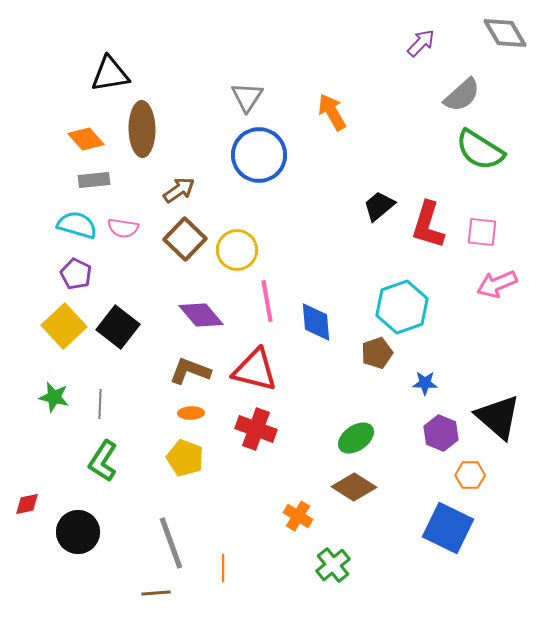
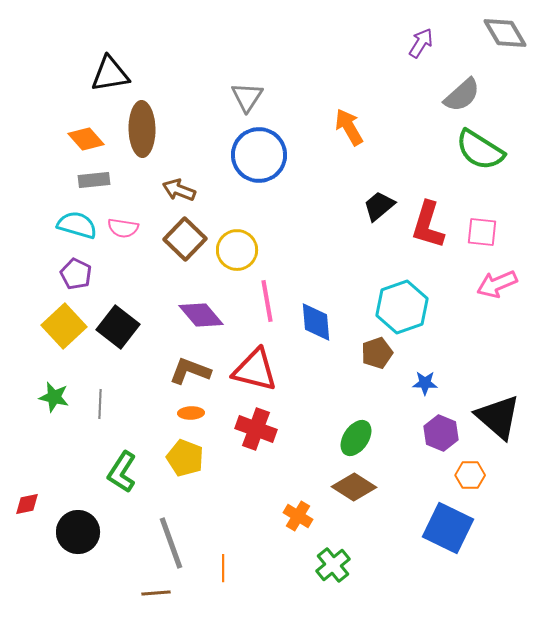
purple arrow at (421, 43): rotated 12 degrees counterclockwise
orange arrow at (332, 112): moved 17 px right, 15 px down
brown arrow at (179, 190): rotated 124 degrees counterclockwise
green ellipse at (356, 438): rotated 21 degrees counterclockwise
green L-shape at (103, 461): moved 19 px right, 11 px down
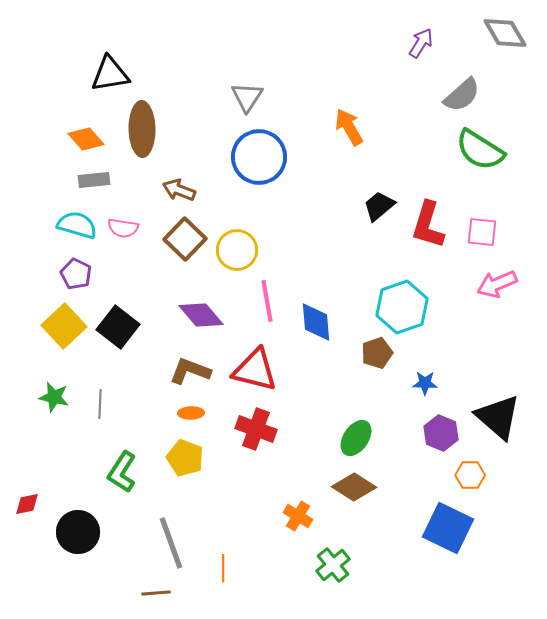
blue circle at (259, 155): moved 2 px down
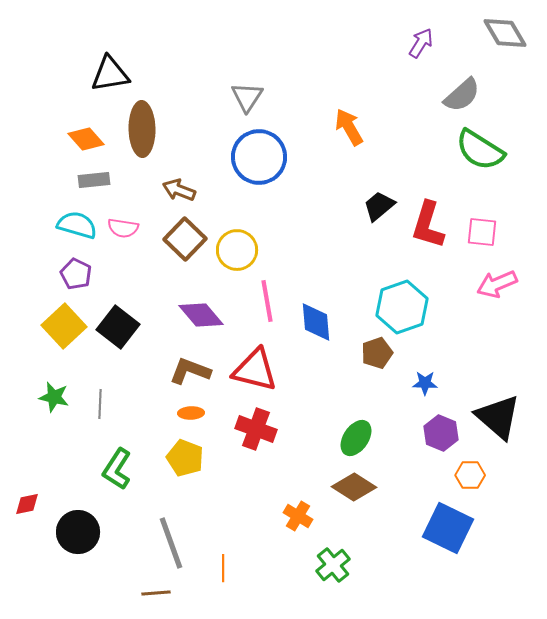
green L-shape at (122, 472): moved 5 px left, 3 px up
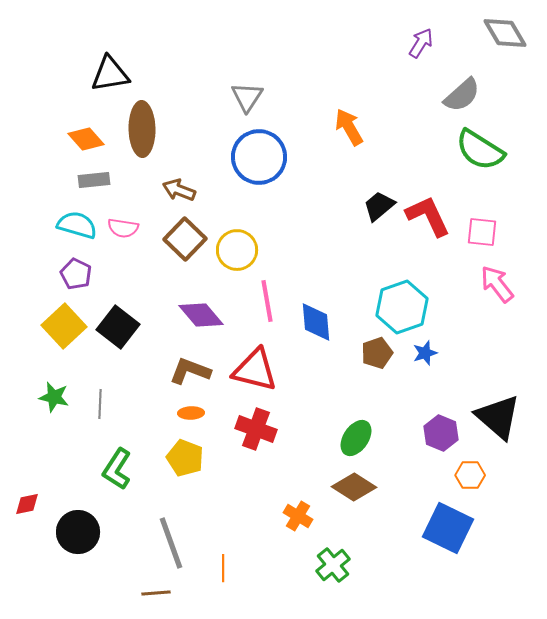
red L-shape at (428, 225): moved 9 px up; rotated 138 degrees clockwise
pink arrow at (497, 284): rotated 75 degrees clockwise
blue star at (425, 383): moved 30 px up; rotated 20 degrees counterclockwise
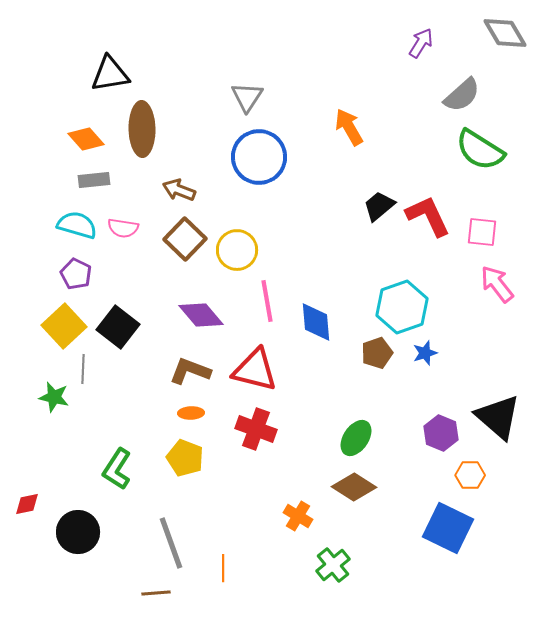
gray line at (100, 404): moved 17 px left, 35 px up
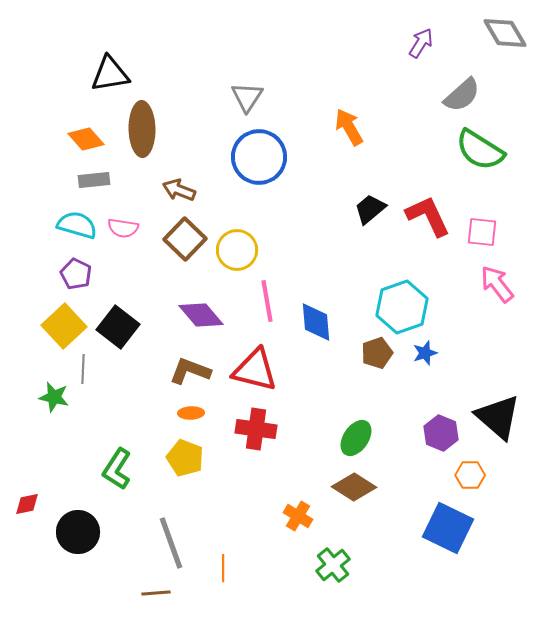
black trapezoid at (379, 206): moved 9 px left, 3 px down
red cross at (256, 429): rotated 12 degrees counterclockwise
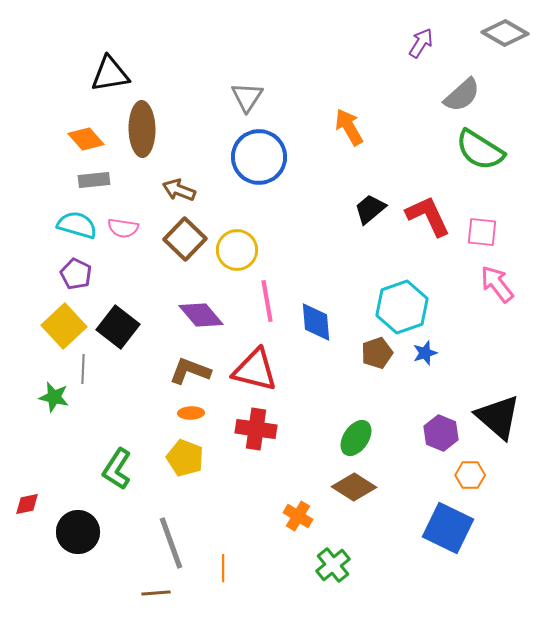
gray diamond at (505, 33): rotated 30 degrees counterclockwise
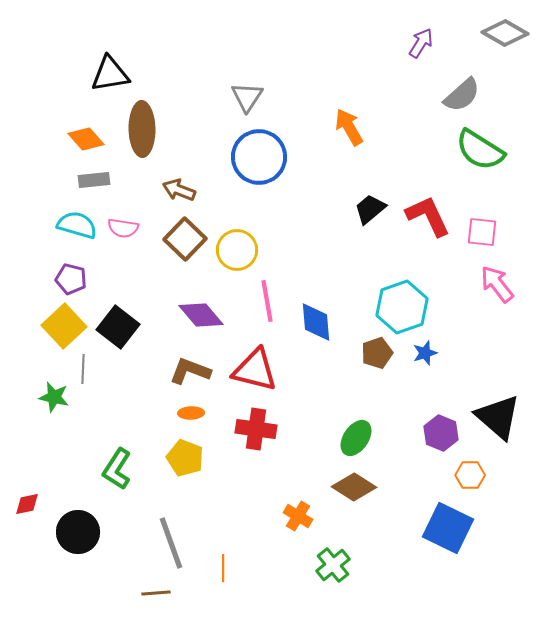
purple pentagon at (76, 274): moved 5 px left, 5 px down; rotated 12 degrees counterclockwise
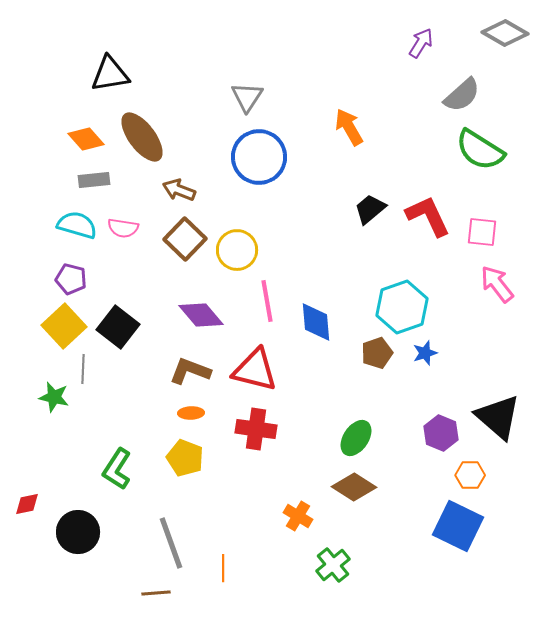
brown ellipse at (142, 129): moved 8 px down; rotated 36 degrees counterclockwise
blue square at (448, 528): moved 10 px right, 2 px up
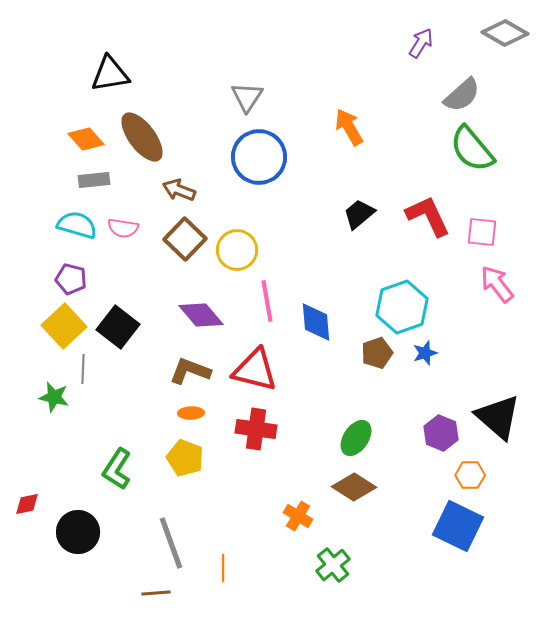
green semicircle at (480, 150): moved 8 px left, 1 px up; rotated 18 degrees clockwise
black trapezoid at (370, 209): moved 11 px left, 5 px down
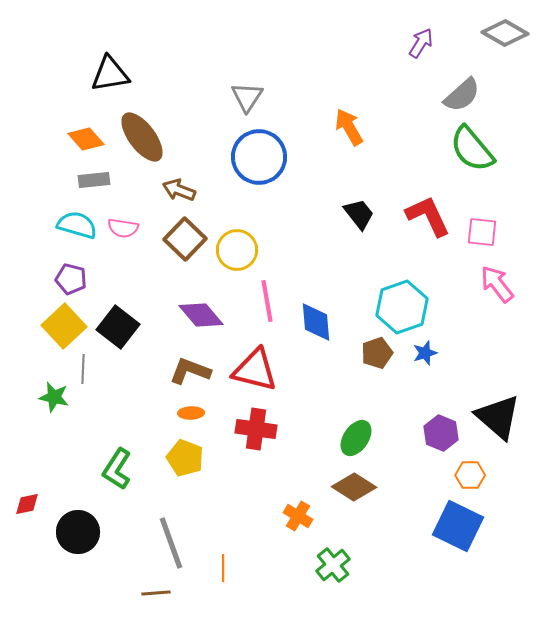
black trapezoid at (359, 214): rotated 92 degrees clockwise
